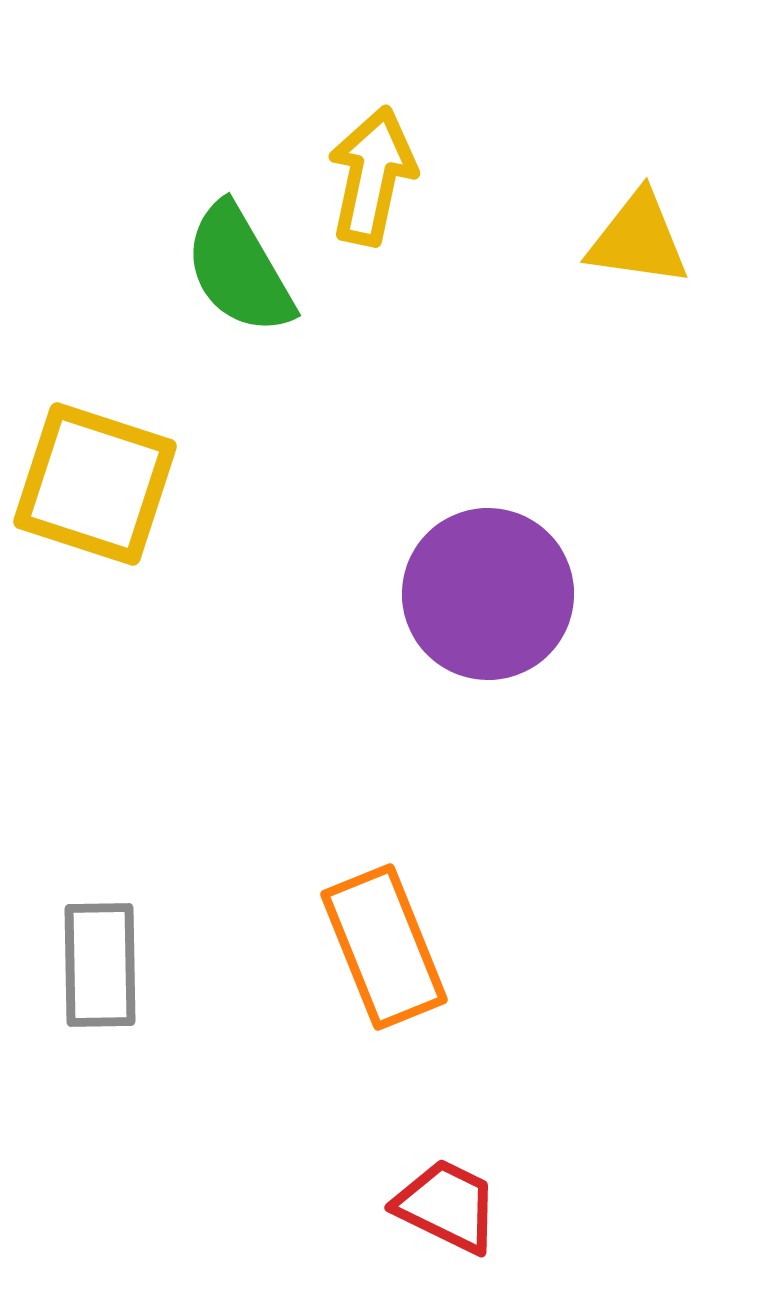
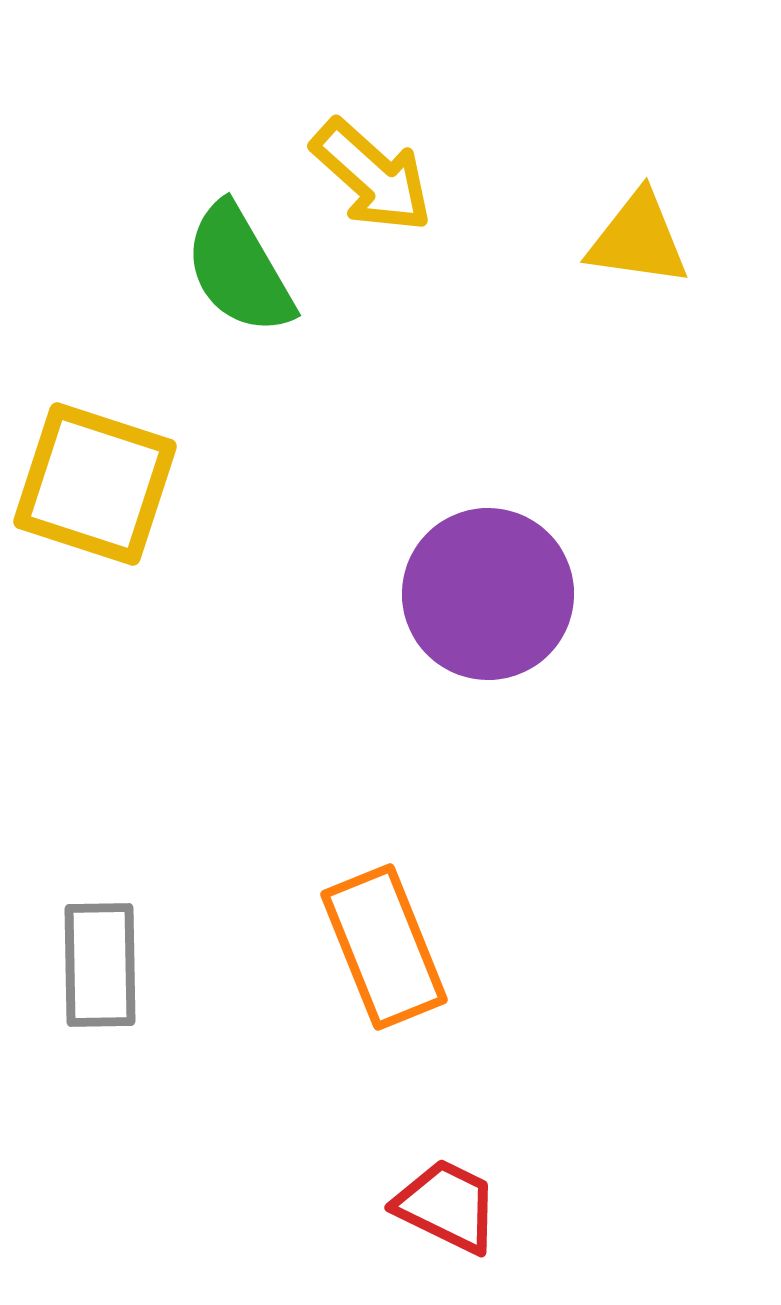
yellow arrow: rotated 120 degrees clockwise
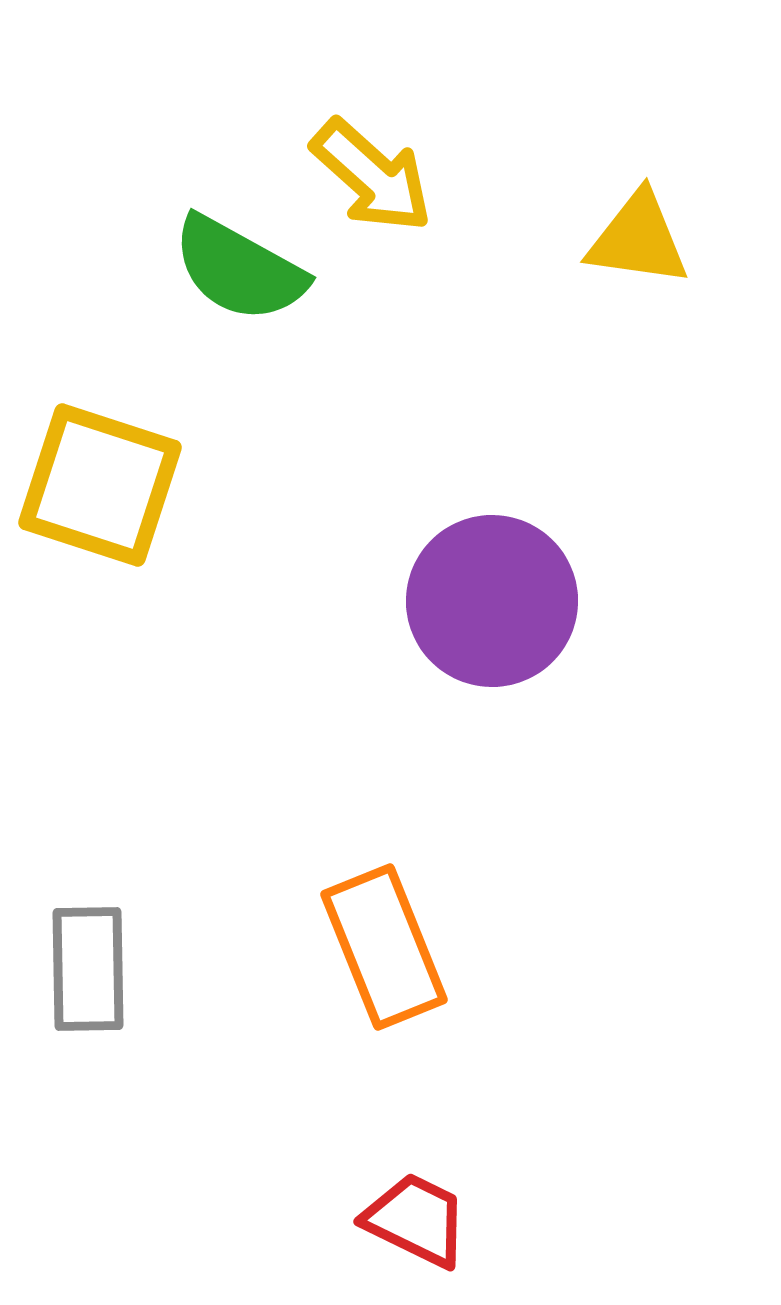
green semicircle: rotated 31 degrees counterclockwise
yellow square: moved 5 px right, 1 px down
purple circle: moved 4 px right, 7 px down
gray rectangle: moved 12 px left, 4 px down
red trapezoid: moved 31 px left, 14 px down
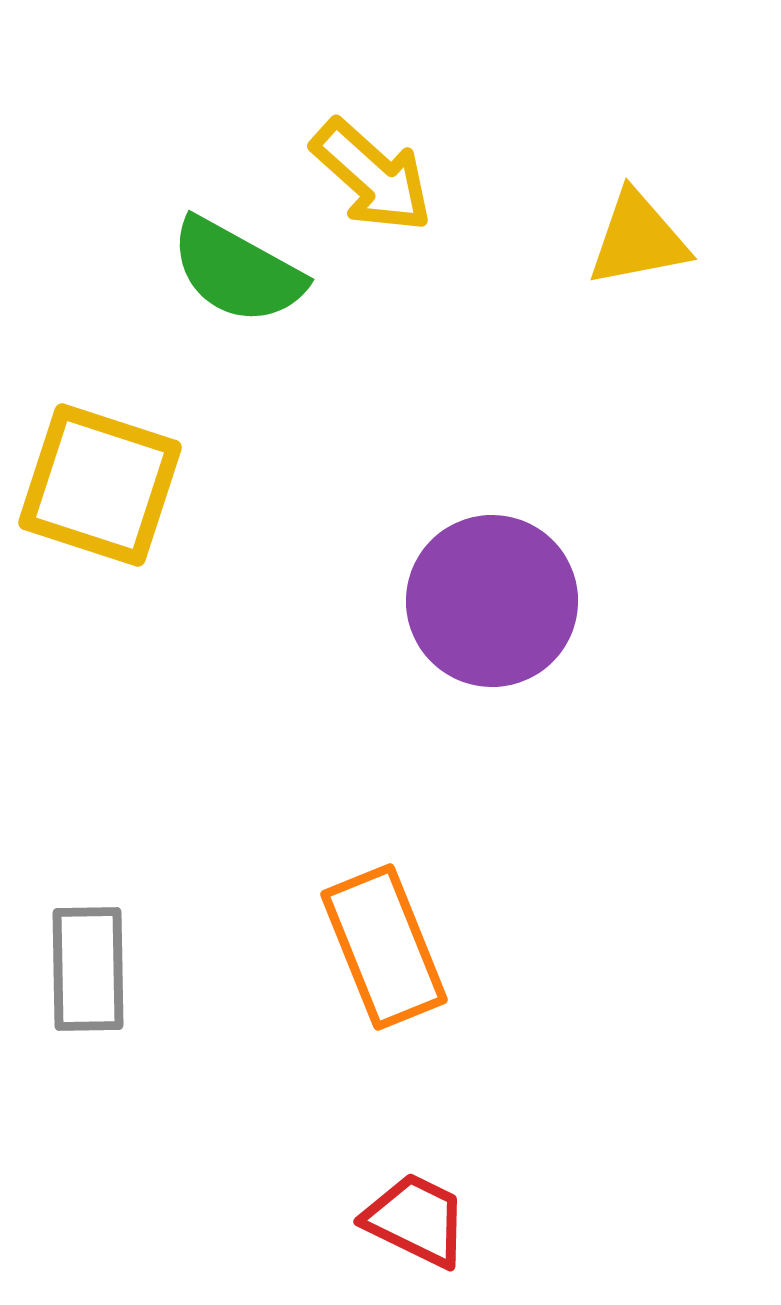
yellow triangle: rotated 19 degrees counterclockwise
green semicircle: moved 2 px left, 2 px down
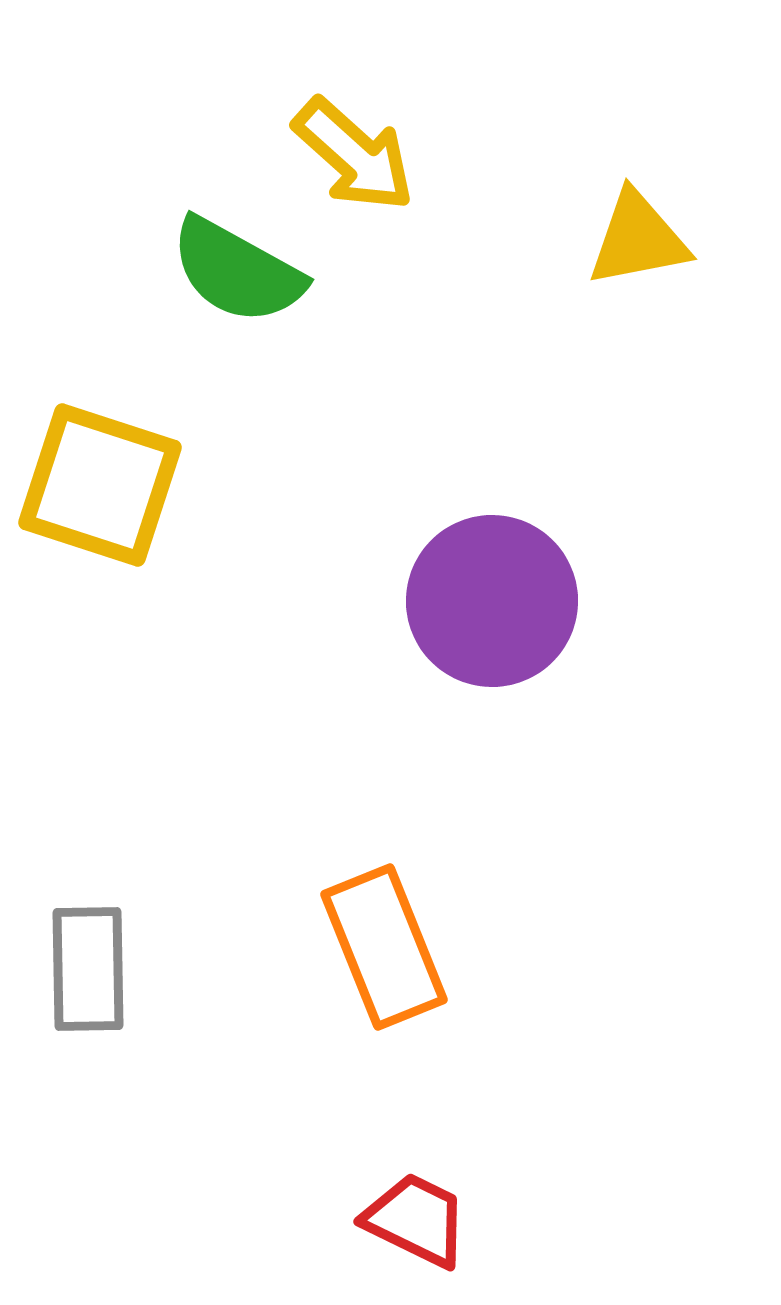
yellow arrow: moved 18 px left, 21 px up
